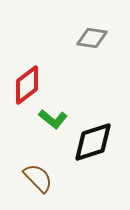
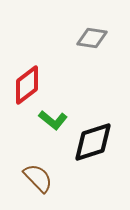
green L-shape: moved 1 px down
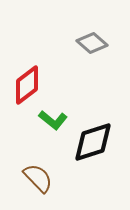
gray diamond: moved 5 px down; rotated 32 degrees clockwise
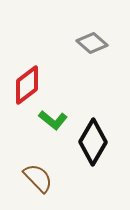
black diamond: rotated 42 degrees counterclockwise
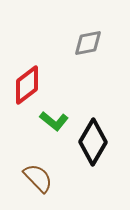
gray diamond: moved 4 px left; rotated 52 degrees counterclockwise
green L-shape: moved 1 px right, 1 px down
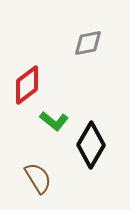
black diamond: moved 2 px left, 3 px down
brown semicircle: rotated 12 degrees clockwise
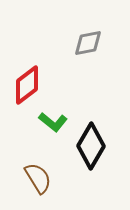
green L-shape: moved 1 px left, 1 px down
black diamond: moved 1 px down
